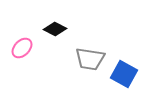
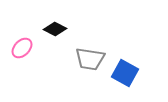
blue square: moved 1 px right, 1 px up
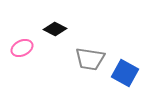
pink ellipse: rotated 20 degrees clockwise
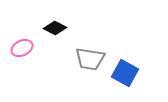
black diamond: moved 1 px up
